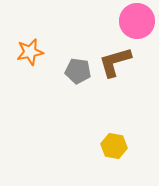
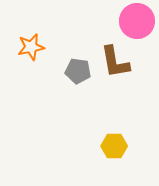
orange star: moved 1 px right, 5 px up
brown L-shape: rotated 84 degrees counterclockwise
yellow hexagon: rotated 10 degrees counterclockwise
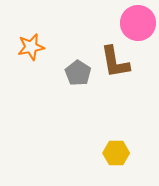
pink circle: moved 1 px right, 2 px down
gray pentagon: moved 2 px down; rotated 25 degrees clockwise
yellow hexagon: moved 2 px right, 7 px down
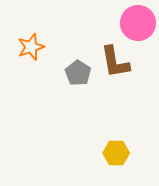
orange star: rotated 8 degrees counterclockwise
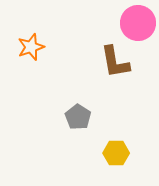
gray pentagon: moved 44 px down
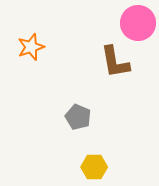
gray pentagon: rotated 10 degrees counterclockwise
yellow hexagon: moved 22 px left, 14 px down
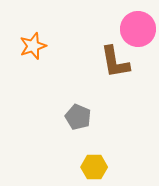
pink circle: moved 6 px down
orange star: moved 2 px right, 1 px up
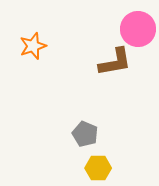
brown L-shape: rotated 90 degrees counterclockwise
gray pentagon: moved 7 px right, 17 px down
yellow hexagon: moved 4 px right, 1 px down
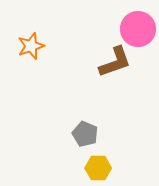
orange star: moved 2 px left
brown L-shape: rotated 9 degrees counterclockwise
